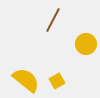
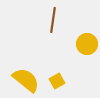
brown line: rotated 20 degrees counterclockwise
yellow circle: moved 1 px right
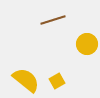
brown line: rotated 65 degrees clockwise
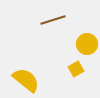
yellow square: moved 19 px right, 12 px up
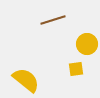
yellow square: rotated 21 degrees clockwise
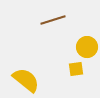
yellow circle: moved 3 px down
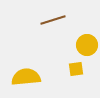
yellow circle: moved 2 px up
yellow semicircle: moved 3 px up; rotated 44 degrees counterclockwise
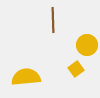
brown line: rotated 75 degrees counterclockwise
yellow square: rotated 28 degrees counterclockwise
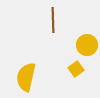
yellow semicircle: rotated 72 degrees counterclockwise
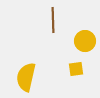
yellow circle: moved 2 px left, 4 px up
yellow square: rotated 28 degrees clockwise
